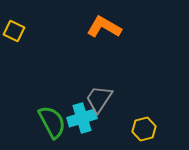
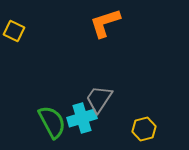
orange L-shape: moved 1 px right, 4 px up; rotated 48 degrees counterclockwise
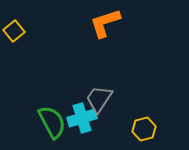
yellow square: rotated 25 degrees clockwise
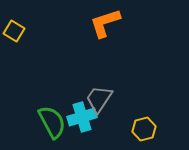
yellow square: rotated 20 degrees counterclockwise
cyan cross: moved 1 px up
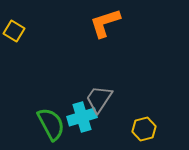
green semicircle: moved 1 px left, 2 px down
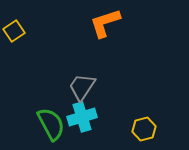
yellow square: rotated 25 degrees clockwise
gray trapezoid: moved 17 px left, 12 px up
